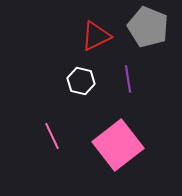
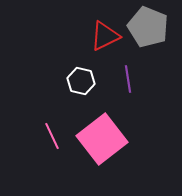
red triangle: moved 9 px right
pink square: moved 16 px left, 6 px up
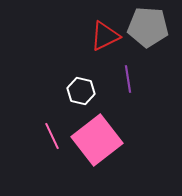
gray pentagon: rotated 18 degrees counterclockwise
white hexagon: moved 10 px down
pink square: moved 5 px left, 1 px down
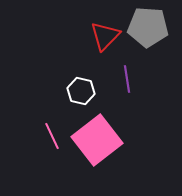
red triangle: rotated 20 degrees counterclockwise
purple line: moved 1 px left
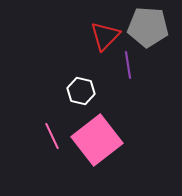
purple line: moved 1 px right, 14 px up
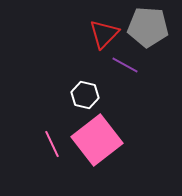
red triangle: moved 1 px left, 2 px up
purple line: moved 3 px left; rotated 52 degrees counterclockwise
white hexagon: moved 4 px right, 4 px down
pink line: moved 8 px down
